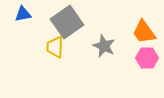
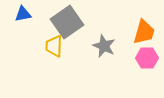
orange trapezoid: rotated 128 degrees counterclockwise
yellow trapezoid: moved 1 px left, 1 px up
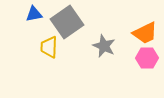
blue triangle: moved 11 px right
orange trapezoid: moved 1 px right, 1 px down; rotated 48 degrees clockwise
yellow trapezoid: moved 5 px left, 1 px down
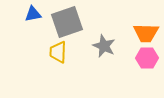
blue triangle: moved 1 px left
gray square: rotated 16 degrees clockwise
orange trapezoid: moved 1 px right; rotated 28 degrees clockwise
yellow trapezoid: moved 9 px right, 5 px down
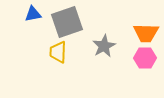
gray star: rotated 20 degrees clockwise
pink hexagon: moved 2 px left
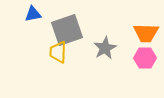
gray square: moved 8 px down
gray star: moved 1 px right, 2 px down
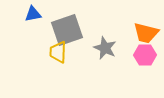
orange trapezoid: rotated 12 degrees clockwise
gray star: rotated 20 degrees counterclockwise
pink hexagon: moved 3 px up
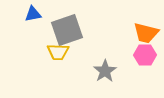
gray star: moved 23 px down; rotated 15 degrees clockwise
yellow trapezoid: rotated 90 degrees counterclockwise
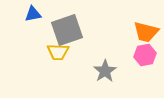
orange trapezoid: moved 1 px up
pink hexagon: rotated 10 degrees counterclockwise
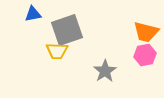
yellow trapezoid: moved 1 px left, 1 px up
